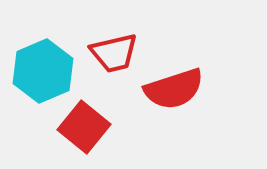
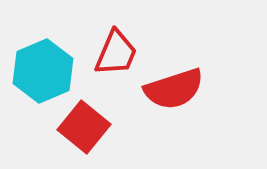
red trapezoid: moved 2 px right; rotated 54 degrees counterclockwise
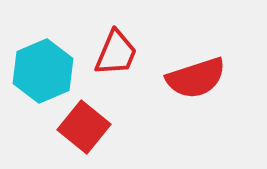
red semicircle: moved 22 px right, 11 px up
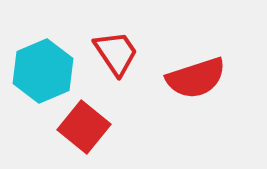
red trapezoid: rotated 57 degrees counterclockwise
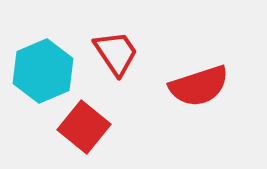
red semicircle: moved 3 px right, 8 px down
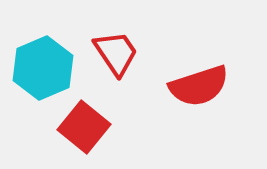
cyan hexagon: moved 3 px up
